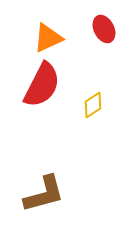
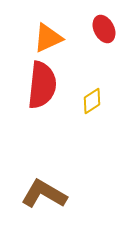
red semicircle: rotated 21 degrees counterclockwise
yellow diamond: moved 1 px left, 4 px up
brown L-shape: rotated 135 degrees counterclockwise
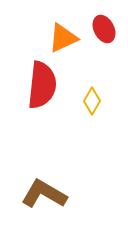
orange triangle: moved 15 px right
yellow diamond: rotated 28 degrees counterclockwise
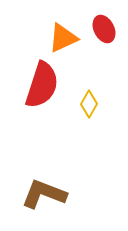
red semicircle: rotated 12 degrees clockwise
yellow diamond: moved 3 px left, 3 px down
brown L-shape: rotated 9 degrees counterclockwise
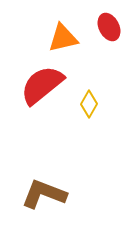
red ellipse: moved 5 px right, 2 px up
orange triangle: rotated 12 degrees clockwise
red semicircle: rotated 147 degrees counterclockwise
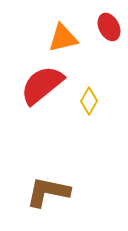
yellow diamond: moved 3 px up
brown L-shape: moved 4 px right, 2 px up; rotated 9 degrees counterclockwise
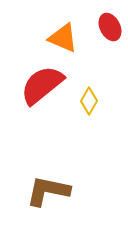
red ellipse: moved 1 px right
orange triangle: rotated 36 degrees clockwise
brown L-shape: moved 1 px up
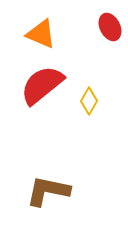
orange triangle: moved 22 px left, 4 px up
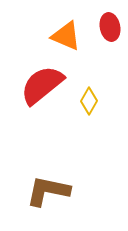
red ellipse: rotated 16 degrees clockwise
orange triangle: moved 25 px right, 2 px down
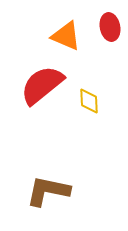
yellow diamond: rotated 32 degrees counterclockwise
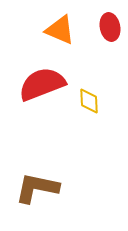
orange triangle: moved 6 px left, 6 px up
red semicircle: moved 1 px up; rotated 18 degrees clockwise
brown L-shape: moved 11 px left, 3 px up
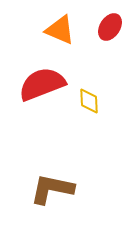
red ellipse: rotated 44 degrees clockwise
brown L-shape: moved 15 px right, 1 px down
